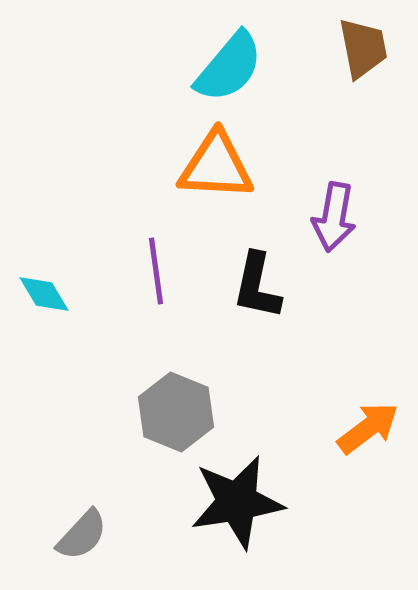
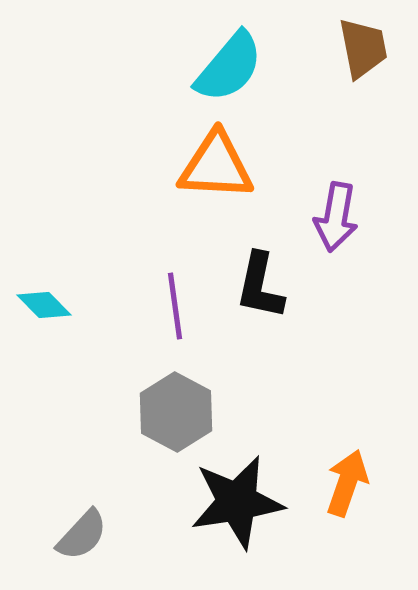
purple arrow: moved 2 px right
purple line: moved 19 px right, 35 px down
black L-shape: moved 3 px right
cyan diamond: moved 11 px down; rotated 14 degrees counterclockwise
gray hexagon: rotated 6 degrees clockwise
orange arrow: moved 21 px left, 55 px down; rotated 34 degrees counterclockwise
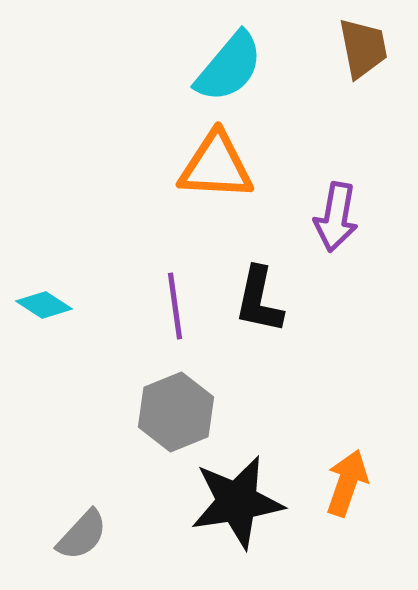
black L-shape: moved 1 px left, 14 px down
cyan diamond: rotated 12 degrees counterclockwise
gray hexagon: rotated 10 degrees clockwise
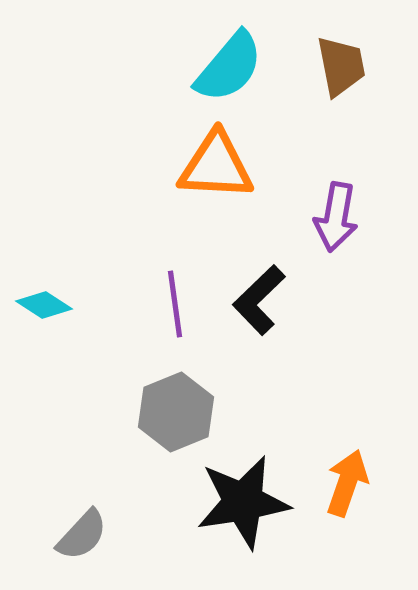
brown trapezoid: moved 22 px left, 18 px down
black L-shape: rotated 34 degrees clockwise
purple line: moved 2 px up
black star: moved 6 px right
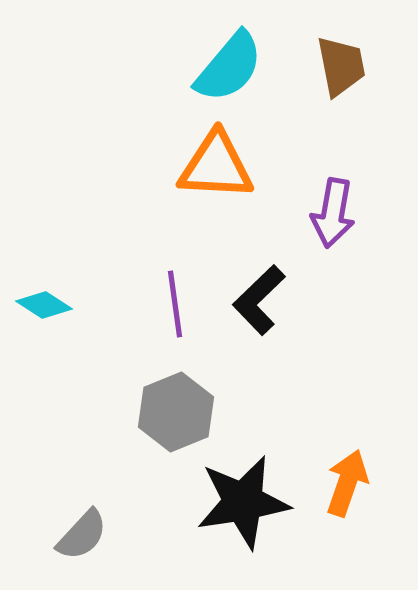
purple arrow: moved 3 px left, 4 px up
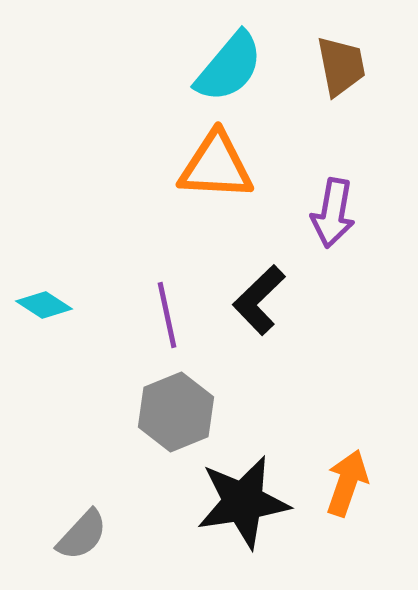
purple line: moved 8 px left, 11 px down; rotated 4 degrees counterclockwise
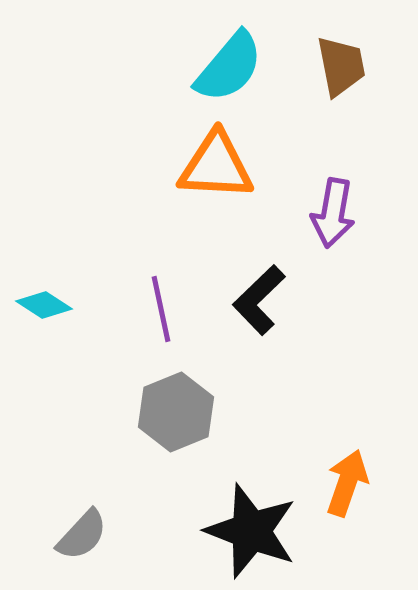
purple line: moved 6 px left, 6 px up
black star: moved 8 px right, 29 px down; rotated 30 degrees clockwise
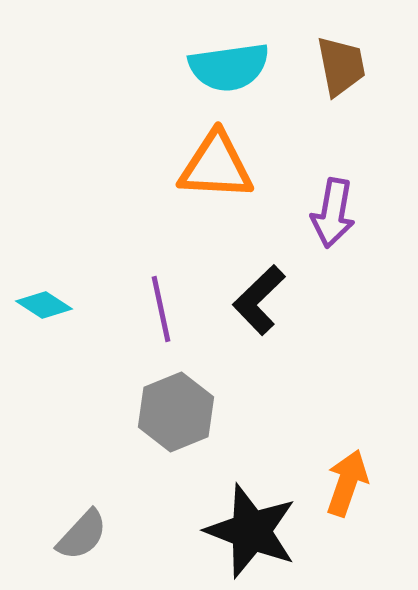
cyan semicircle: rotated 42 degrees clockwise
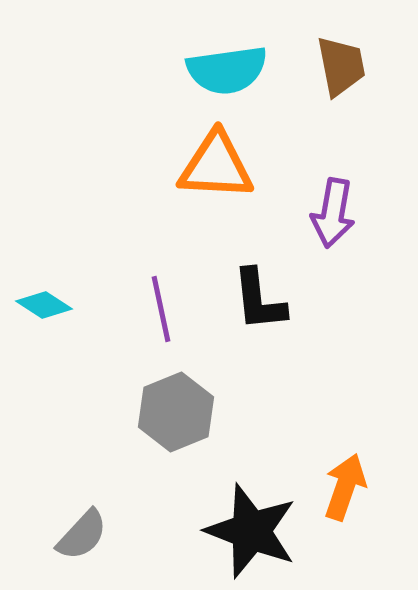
cyan semicircle: moved 2 px left, 3 px down
black L-shape: rotated 52 degrees counterclockwise
orange arrow: moved 2 px left, 4 px down
